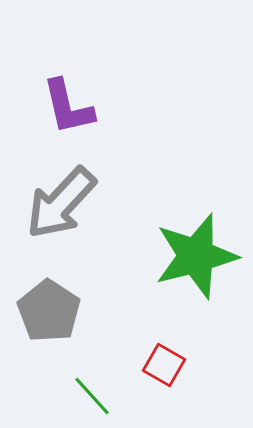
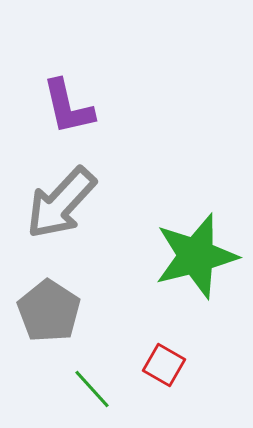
green line: moved 7 px up
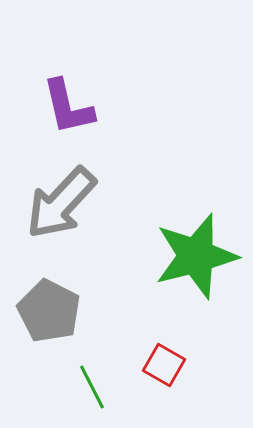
gray pentagon: rotated 6 degrees counterclockwise
green line: moved 2 px up; rotated 15 degrees clockwise
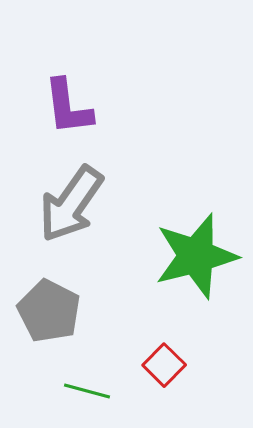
purple L-shape: rotated 6 degrees clockwise
gray arrow: moved 10 px right, 1 px down; rotated 8 degrees counterclockwise
red square: rotated 15 degrees clockwise
green line: moved 5 px left, 4 px down; rotated 48 degrees counterclockwise
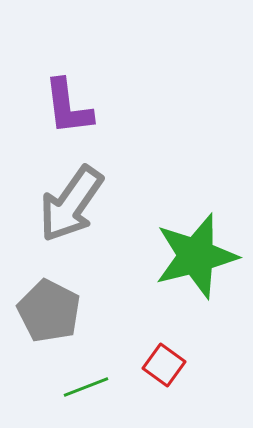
red square: rotated 9 degrees counterclockwise
green line: moved 1 px left, 4 px up; rotated 36 degrees counterclockwise
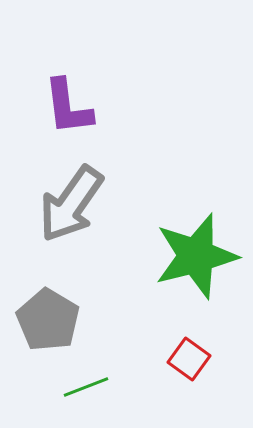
gray pentagon: moved 1 px left, 9 px down; rotated 4 degrees clockwise
red square: moved 25 px right, 6 px up
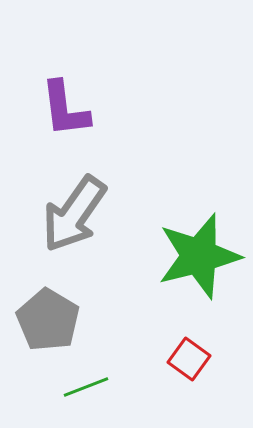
purple L-shape: moved 3 px left, 2 px down
gray arrow: moved 3 px right, 10 px down
green star: moved 3 px right
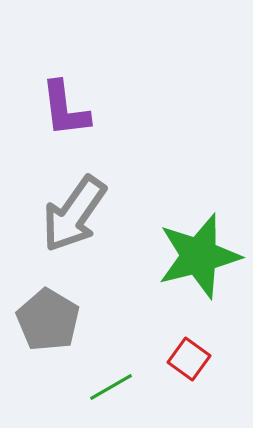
green line: moved 25 px right; rotated 9 degrees counterclockwise
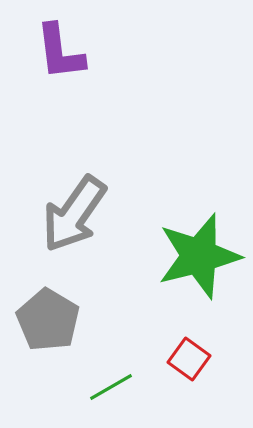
purple L-shape: moved 5 px left, 57 px up
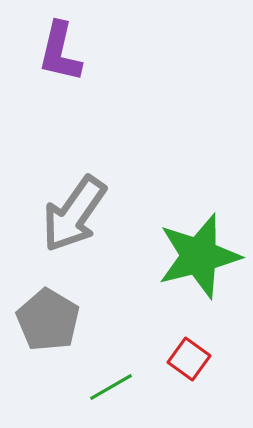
purple L-shape: rotated 20 degrees clockwise
